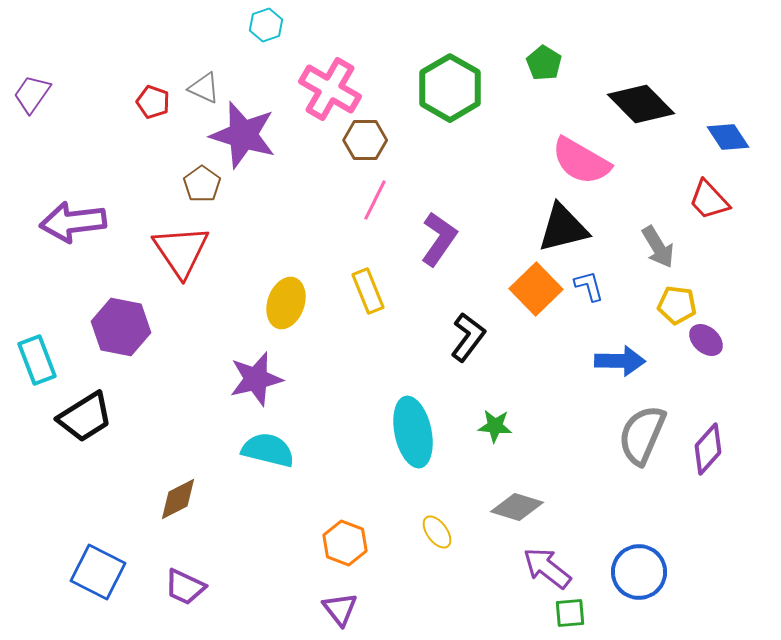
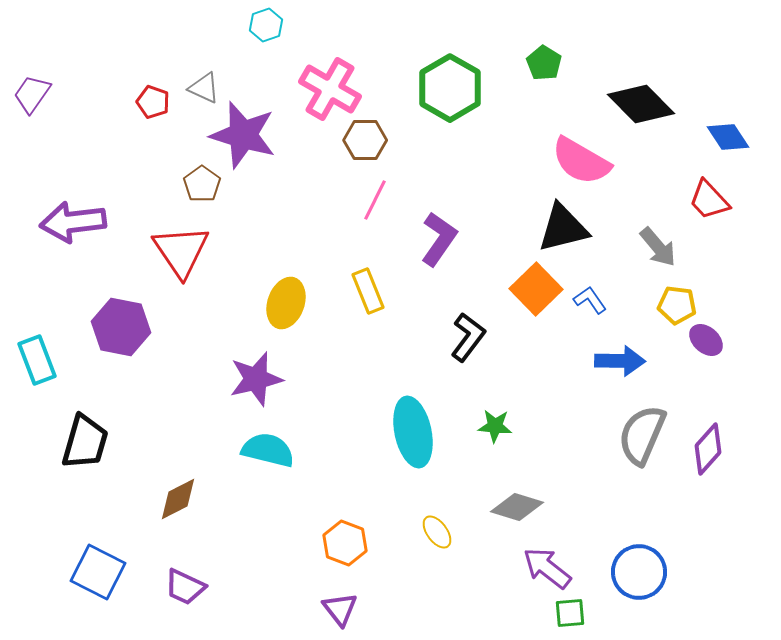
gray arrow at (658, 247): rotated 9 degrees counterclockwise
blue L-shape at (589, 286): moved 1 px right, 14 px down; rotated 20 degrees counterclockwise
black trapezoid at (85, 417): moved 25 px down; rotated 42 degrees counterclockwise
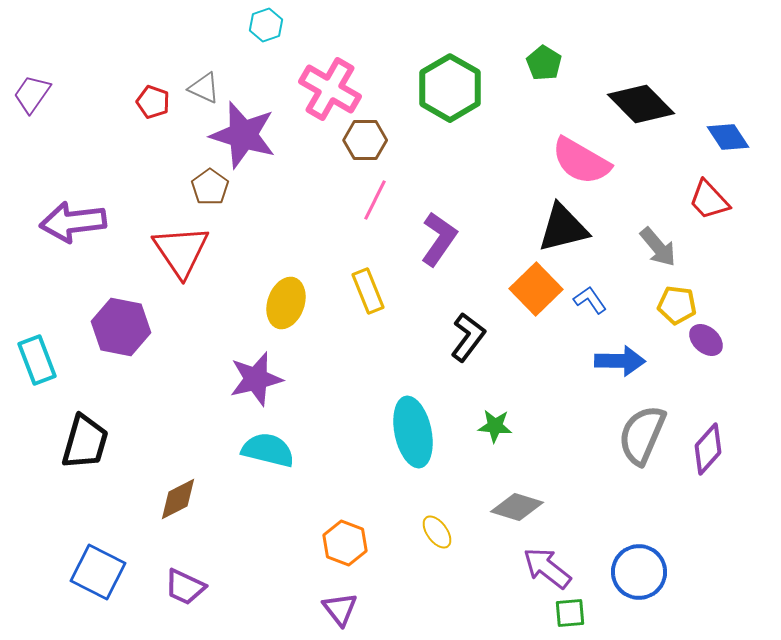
brown pentagon at (202, 184): moved 8 px right, 3 px down
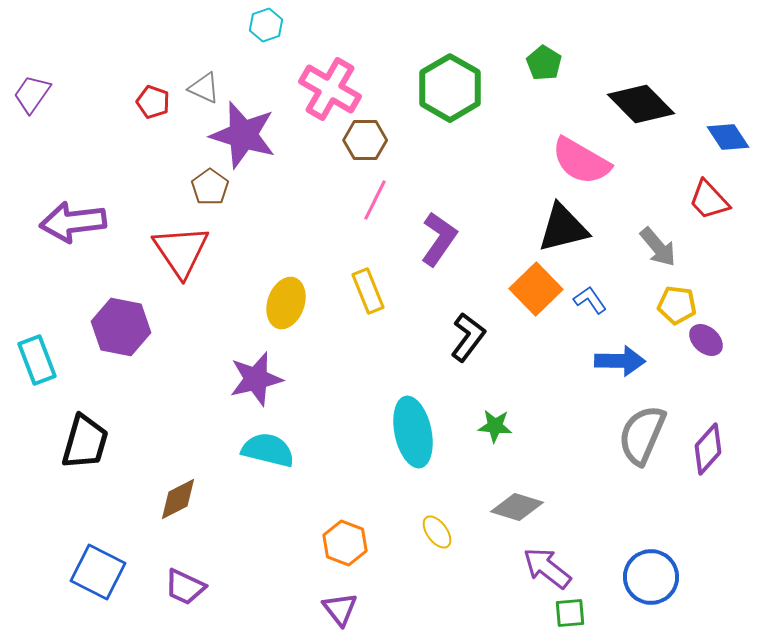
blue circle at (639, 572): moved 12 px right, 5 px down
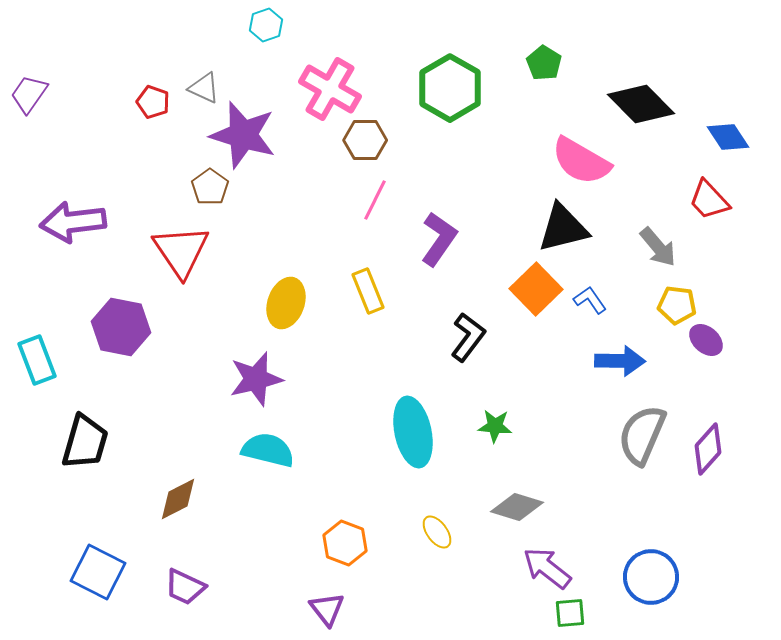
purple trapezoid at (32, 94): moved 3 px left
purple triangle at (340, 609): moved 13 px left
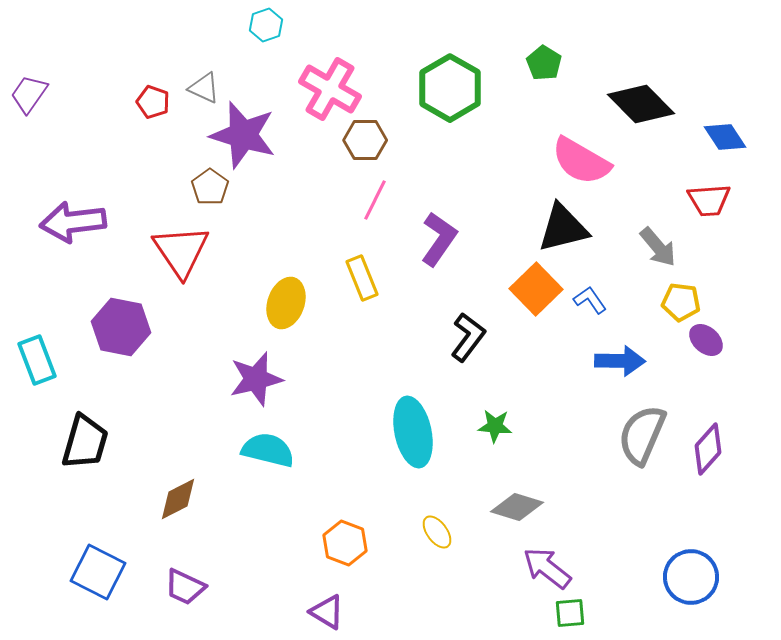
blue diamond at (728, 137): moved 3 px left
red trapezoid at (709, 200): rotated 51 degrees counterclockwise
yellow rectangle at (368, 291): moved 6 px left, 13 px up
yellow pentagon at (677, 305): moved 4 px right, 3 px up
blue circle at (651, 577): moved 40 px right
purple triangle at (327, 609): moved 3 px down; rotated 21 degrees counterclockwise
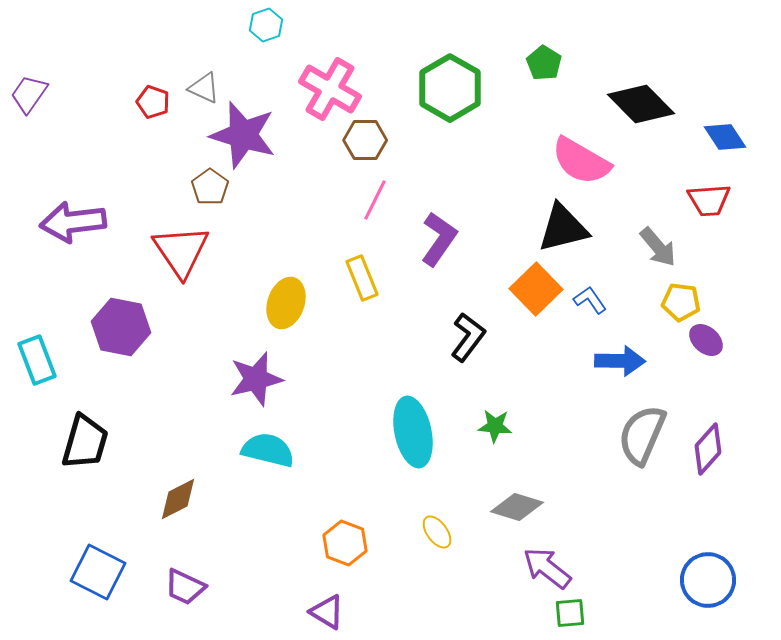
blue circle at (691, 577): moved 17 px right, 3 px down
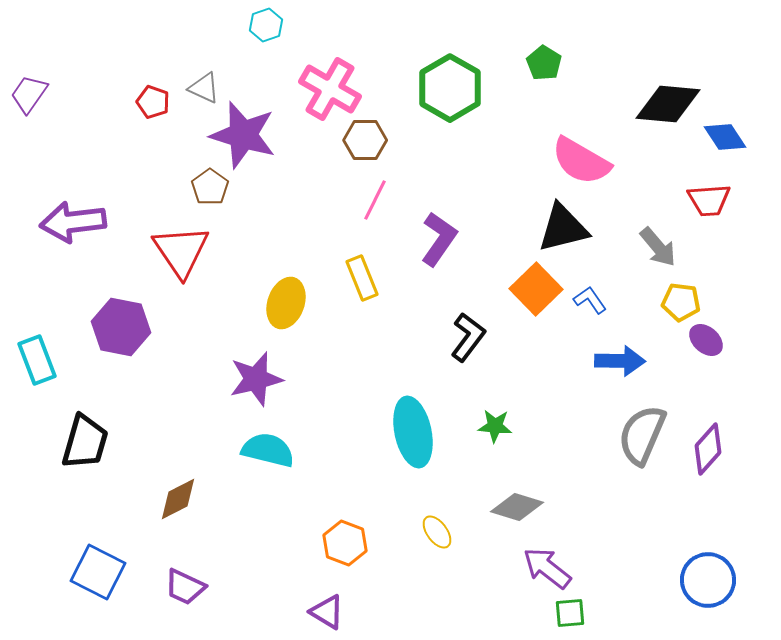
black diamond at (641, 104): moved 27 px right; rotated 40 degrees counterclockwise
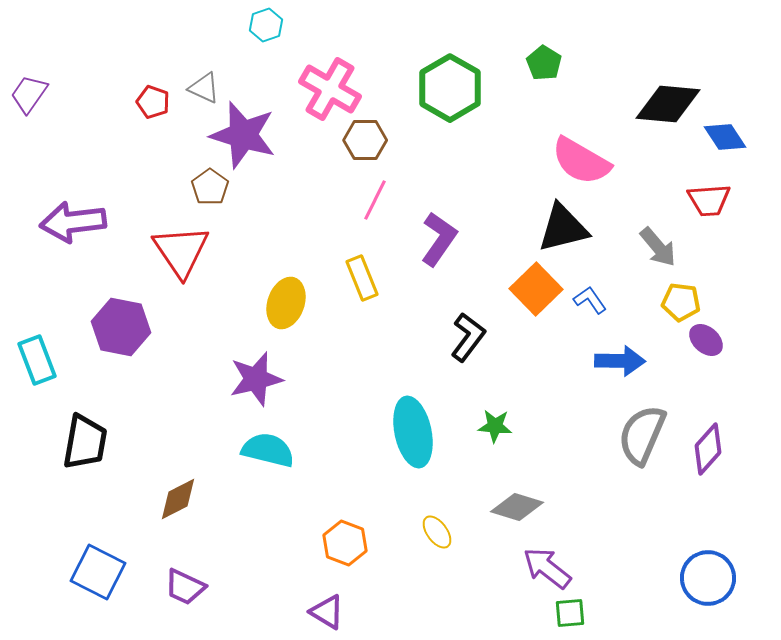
black trapezoid at (85, 442): rotated 6 degrees counterclockwise
blue circle at (708, 580): moved 2 px up
